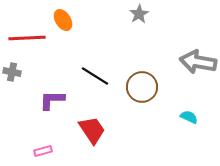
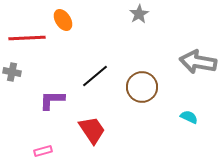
black line: rotated 72 degrees counterclockwise
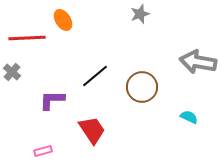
gray star: moved 1 px right; rotated 12 degrees clockwise
gray cross: rotated 30 degrees clockwise
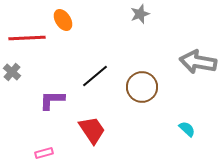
cyan semicircle: moved 2 px left, 12 px down; rotated 18 degrees clockwise
pink rectangle: moved 1 px right, 2 px down
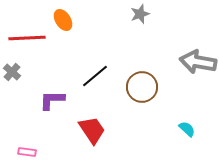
pink rectangle: moved 17 px left, 1 px up; rotated 24 degrees clockwise
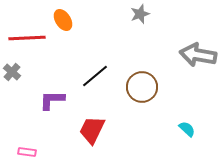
gray arrow: moved 7 px up
red trapezoid: rotated 120 degrees counterclockwise
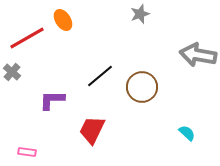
red line: rotated 27 degrees counterclockwise
black line: moved 5 px right
cyan semicircle: moved 4 px down
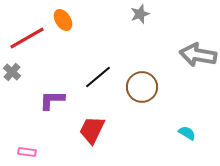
black line: moved 2 px left, 1 px down
cyan semicircle: rotated 12 degrees counterclockwise
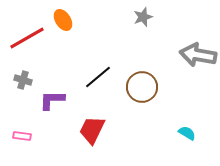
gray star: moved 3 px right, 3 px down
gray cross: moved 11 px right, 8 px down; rotated 24 degrees counterclockwise
pink rectangle: moved 5 px left, 16 px up
